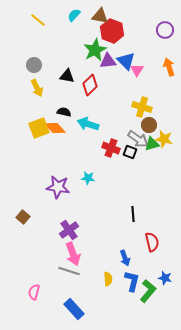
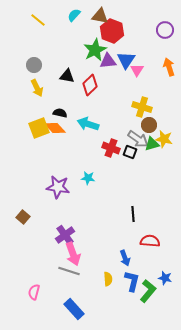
blue triangle: moved 1 px up; rotated 18 degrees clockwise
black semicircle: moved 4 px left, 1 px down
purple cross: moved 4 px left, 5 px down
red semicircle: moved 2 px left, 1 px up; rotated 72 degrees counterclockwise
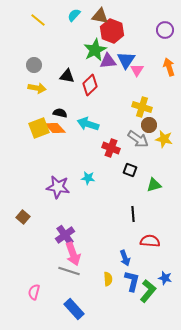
yellow arrow: rotated 54 degrees counterclockwise
green triangle: moved 2 px right, 41 px down
black square: moved 18 px down
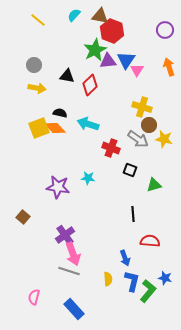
pink semicircle: moved 5 px down
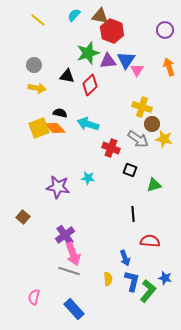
green star: moved 7 px left, 3 px down; rotated 10 degrees clockwise
brown circle: moved 3 px right, 1 px up
